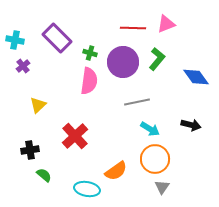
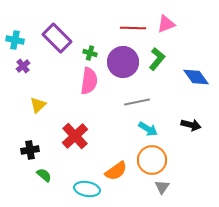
cyan arrow: moved 2 px left
orange circle: moved 3 px left, 1 px down
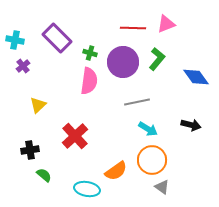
gray triangle: rotated 28 degrees counterclockwise
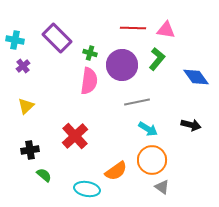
pink triangle: moved 6 px down; rotated 30 degrees clockwise
purple circle: moved 1 px left, 3 px down
yellow triangle: moved 12 px left, 1 px down
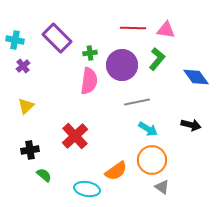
green cross: rotated 24 degrees counterclockwise
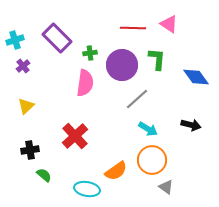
pink triangle: moved 3 px right, 6 px up; rotated 24 degrees clockwise
cyan cross: rotated 30 degrees counterclockwise
green L-shape: rotated 35 degrees counterclockwise
pink semicircle: moved 4 px left, 2 px down
gray line: moved 3 px up; rotated 30 degrees counterclockwise
gray triangle: moved 4 px right
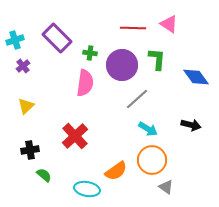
green cross: rotated 16 degrees clockwise
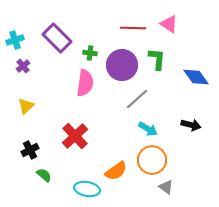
black cross: rotated 18 degrees counterclockwise
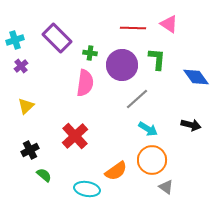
purple cross: moved 2 px left
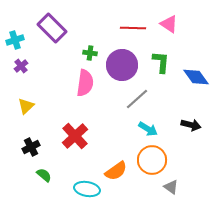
purple rectangle: moved 5 px left, 10 px up
green L-shape: moved 4 px right, 3 px down
black cross: moved 1 px right, 3 px up
gray triangle: moved 5 px right
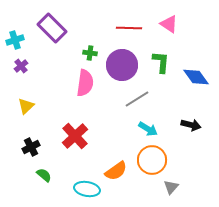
red line: moved 4 px left
gray line: rotated 10 degrees clockwise
gray triangle: rotated 35 degrees clockwise
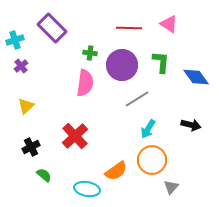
cyan arrow: rotated 90 degrees clockwise
